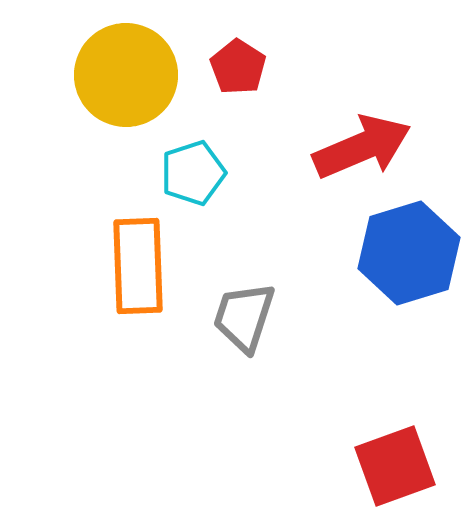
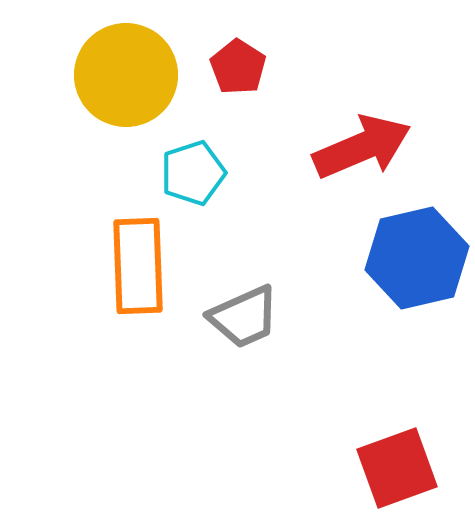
blue hexagon: moved 8 px right, 5 px down; rotated 4 degrees clockwise
gray trapezoid: rotated 132 degrees counterclockwise
red square: moved 2 px right, 2 px down
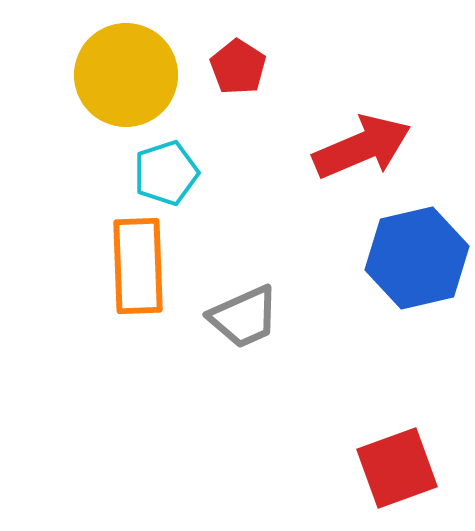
cyan pentagon: moved 27 px left
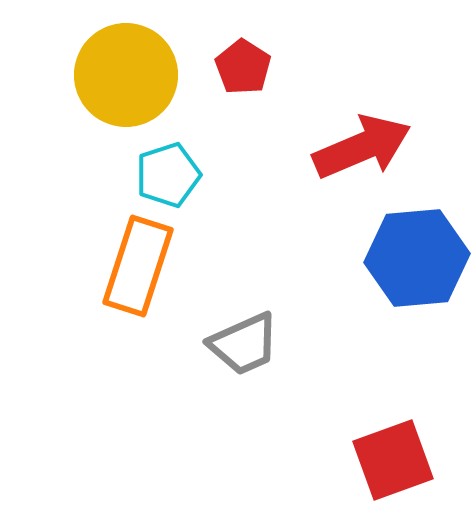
red pentagon: moved 5 px right
cyan pentagon: moved 2 px right, 2 px down
blue hexagon: rotated 8 degrees clockwise
orange rectangle: rotated 20 degrees clockwise
gray trapezoid: moved 27 px down
red square: moved 4 px left, 8 px up
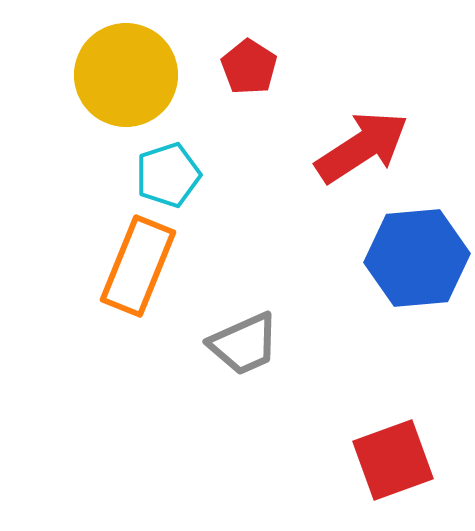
red pentagon: moved 6 px right
red arrow: rotated 10 degrees counterclockwise
orange rectangle: rotated 4 degrees clockwise
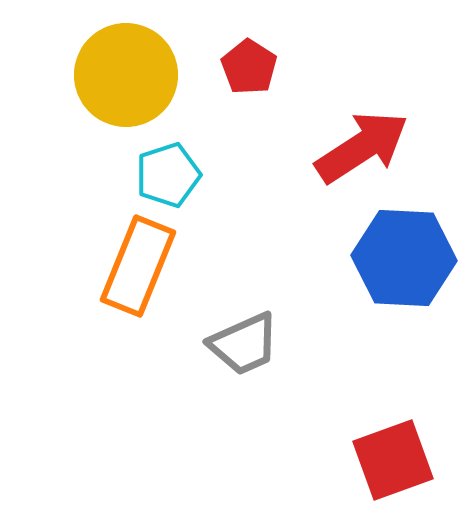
blue hexagon: moved 13 px left; rotated 8 degrees clockwise
